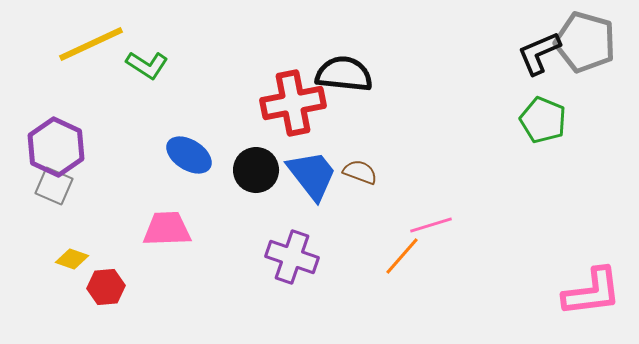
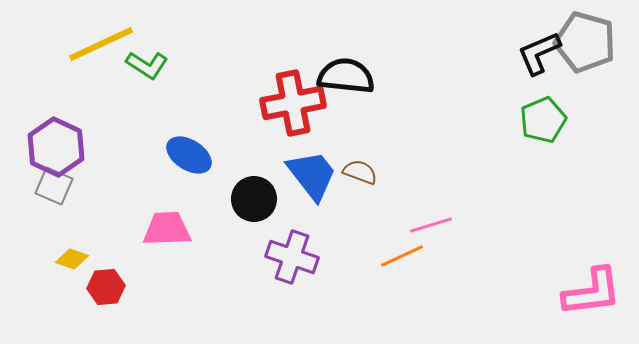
yellow line: moved 10 px right
black semicircle: moved 2 px right, 2 px down
green pentagon: rotated 27 degrees clockwise
black circle: moved 2 px left, 29 px down
orange line: rotated 24 degrees clockwise
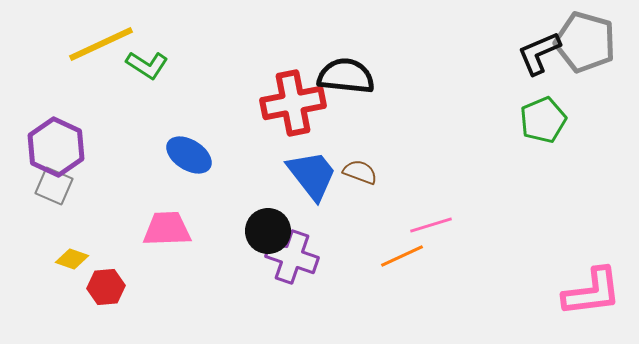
black circle: moved 14 px right, 32 px down
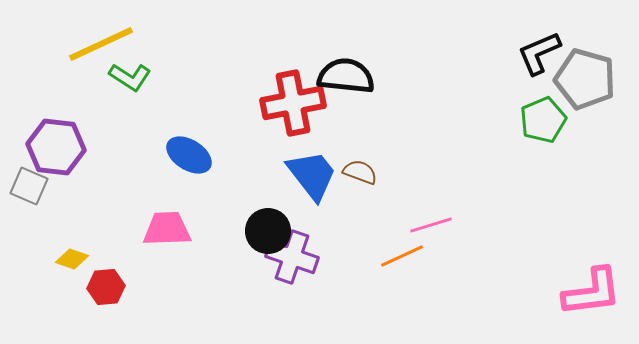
gray pentagon: moved 37 px down
green L-shape: moved 17 px left, 12 px down
purple hexagon: rotated 18 degrees counterclockwise
gray square: moved 25 px left
